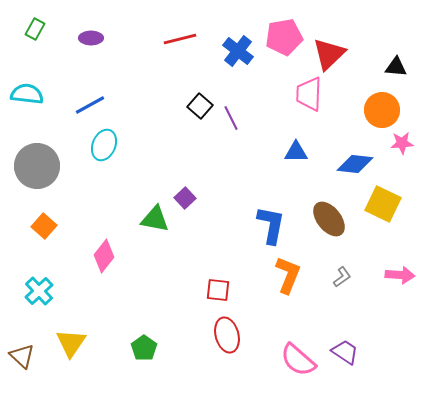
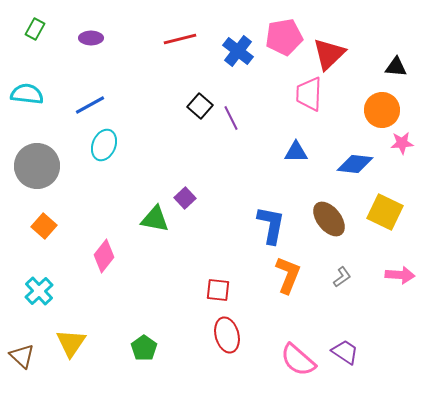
yellow square: moved 2 px right, 8 px down
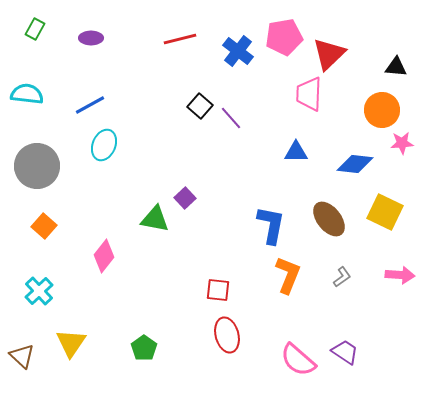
purple line: rotated 15 degrees counterclockwise
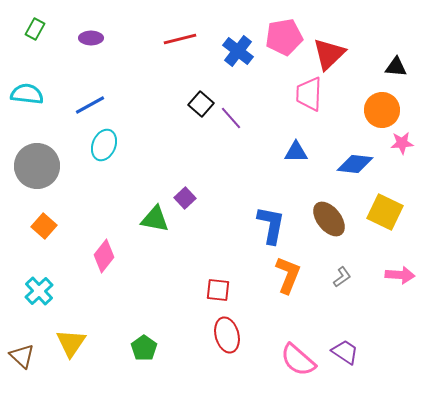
black square: moved 1 px right, 2 px up
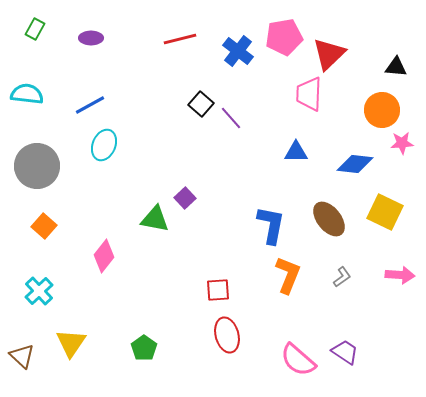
red square: rotated 10 degrees counterclockwise
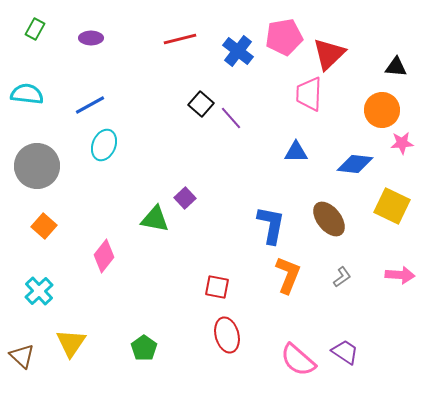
yellow square: moved 7 px right, 6 px up
red square: moved 1 px left, 3 px up; rotated 15 degrees clockwise
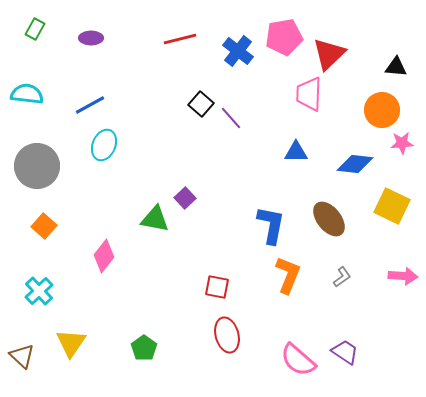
pink arrow: moved 3 px right, 1 px down
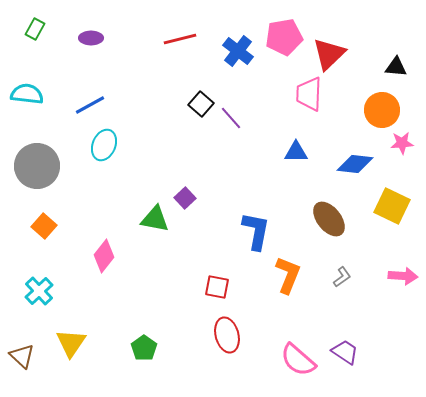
blue L-shape: moved 15 px left, 6 px down
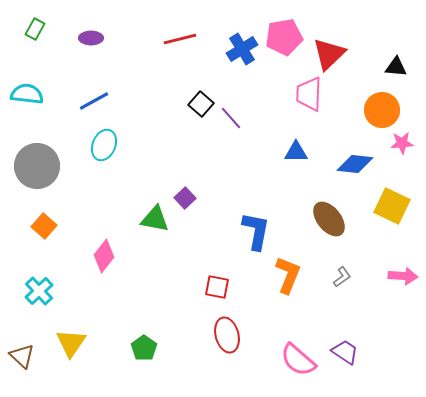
blue cross: moved 4 px right, 2 px up; rotated 20 degrees clockwise
blue line: moved 4 px right, 4 px up
